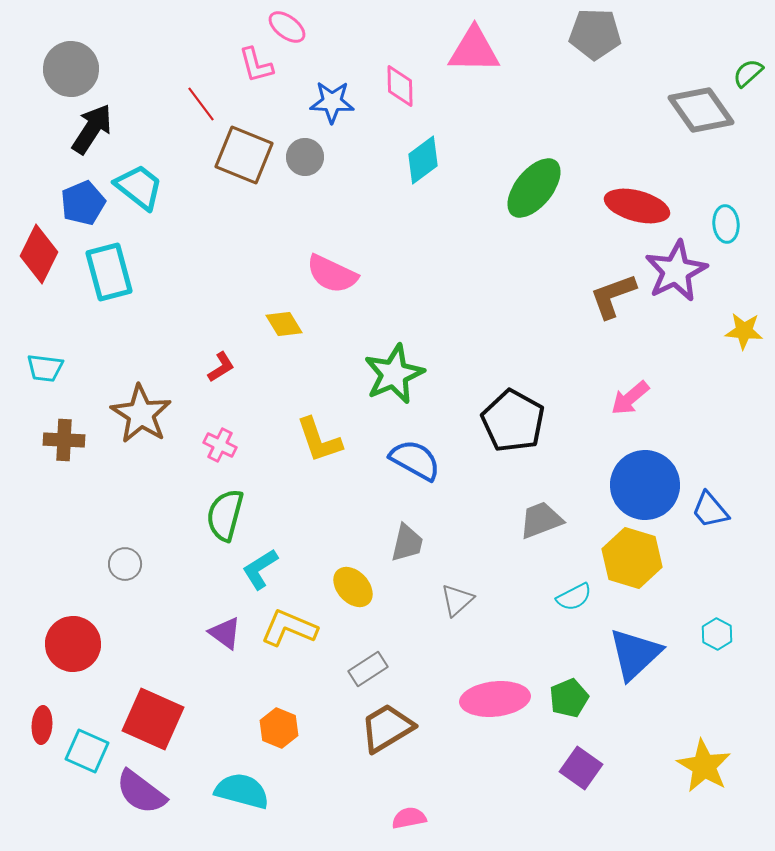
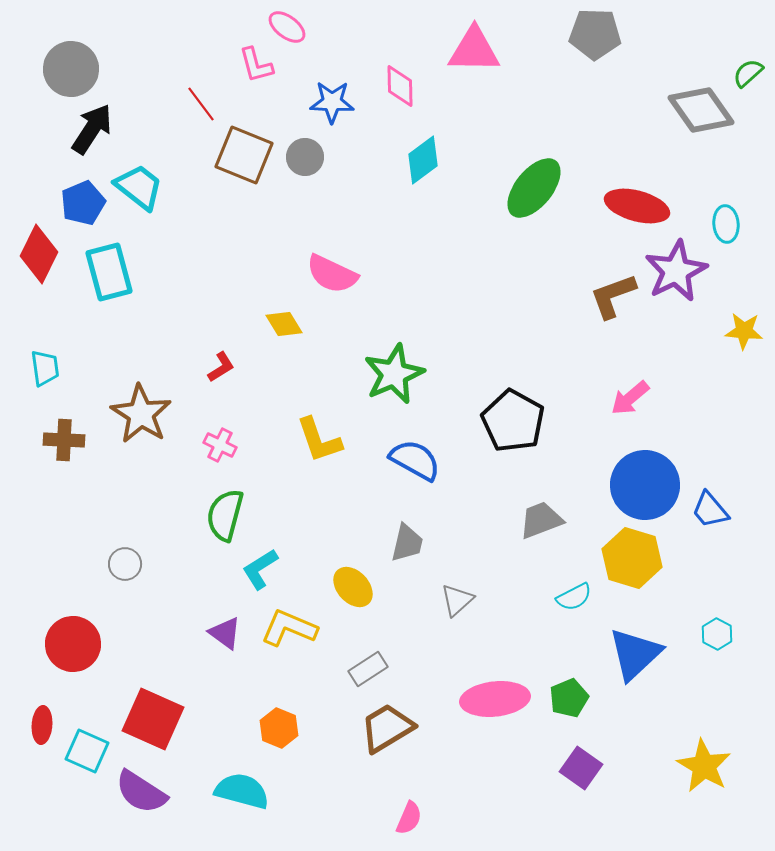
cyan trapezoid at (45, 368): rotated 105 degrees counterclockwise
purple semicircle at (141, 792): rotated 4 degrees counterclockwise
pink semicircle at (409, 818): rotated 124 degrees clockwise
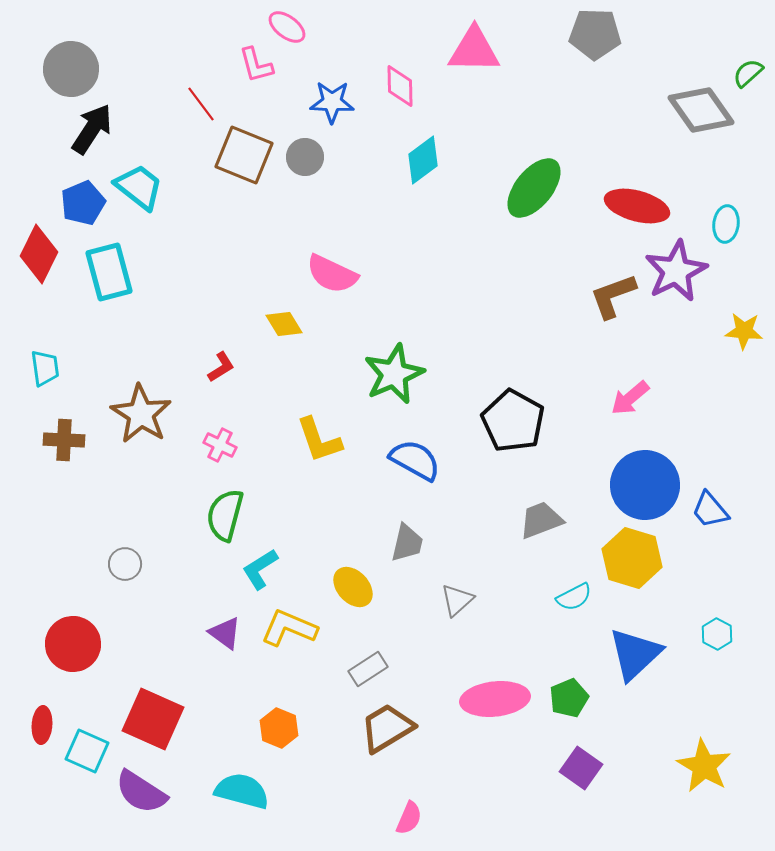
cyan ellipse at (726, 224): rotated 12 degrees clockwise
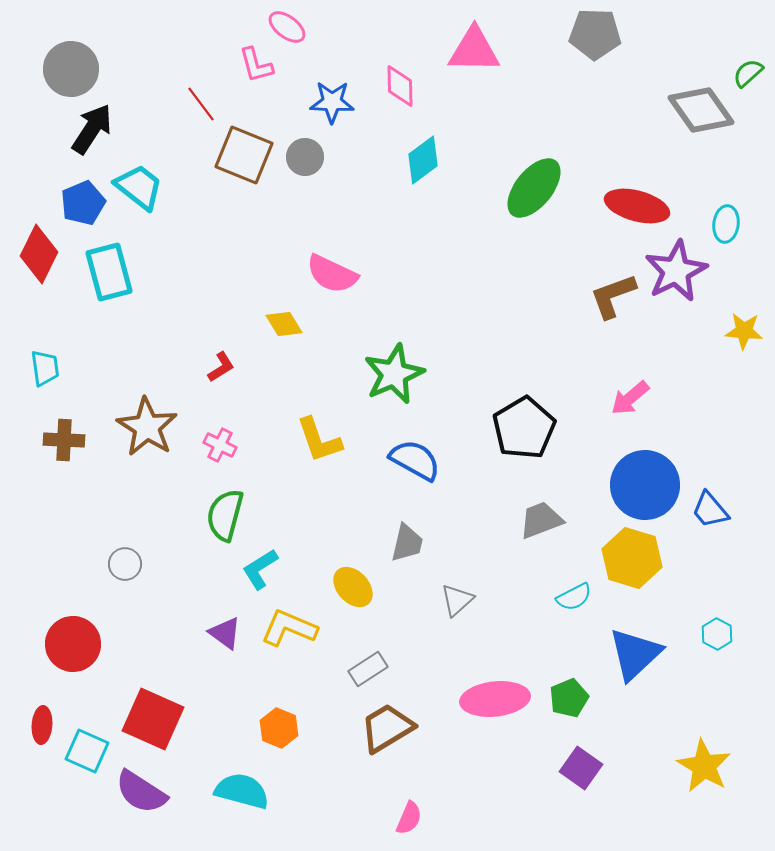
brown star at (141, 414): moved 6 px right, 13 px down
black pentagon at (513, 421): moved 11 px right, 7 px down; rotated 12 degrees clockwise
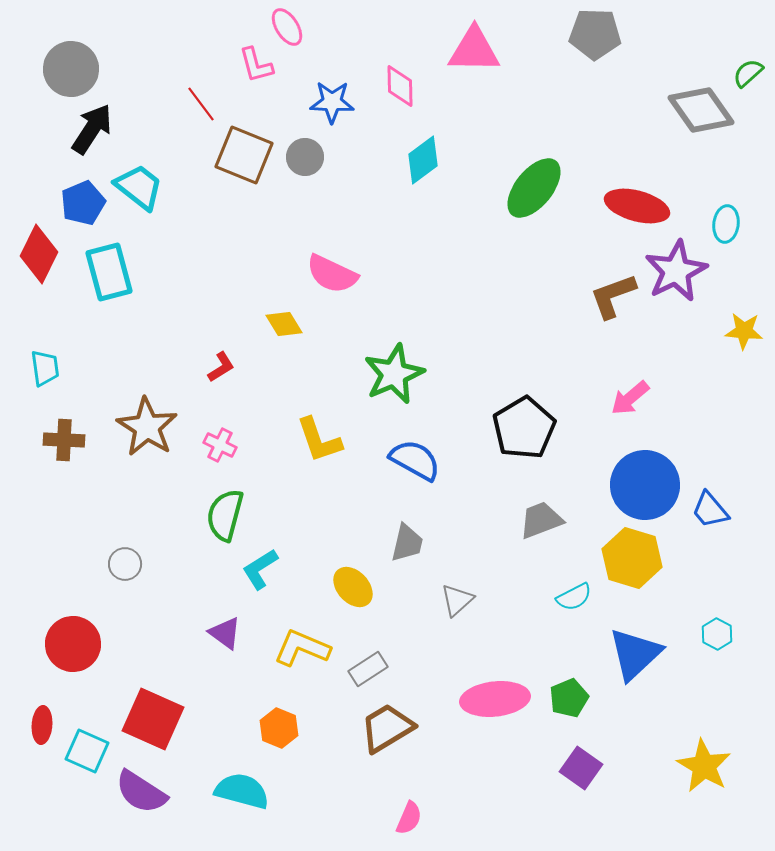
pink ellipse at (287, 27): rotated 21 degrees clockwise
yellow L-shape at (289, 628): moved 13 px right, 20 px down
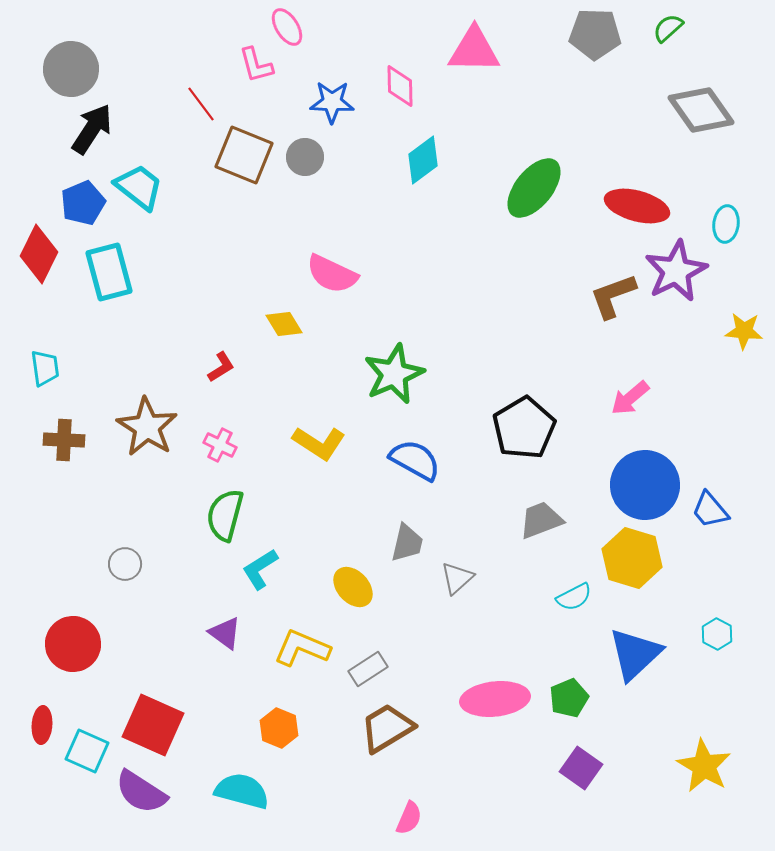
green semicircle at (748, 73): moved 80 px left, 45 px up
yellow L-shape at (319, 440): moved 3 px down; rotated 38 degrees counterclockwise
gray triangle at (457, 600): moved 22 px up
red square at (153, 719): moved 6 px down
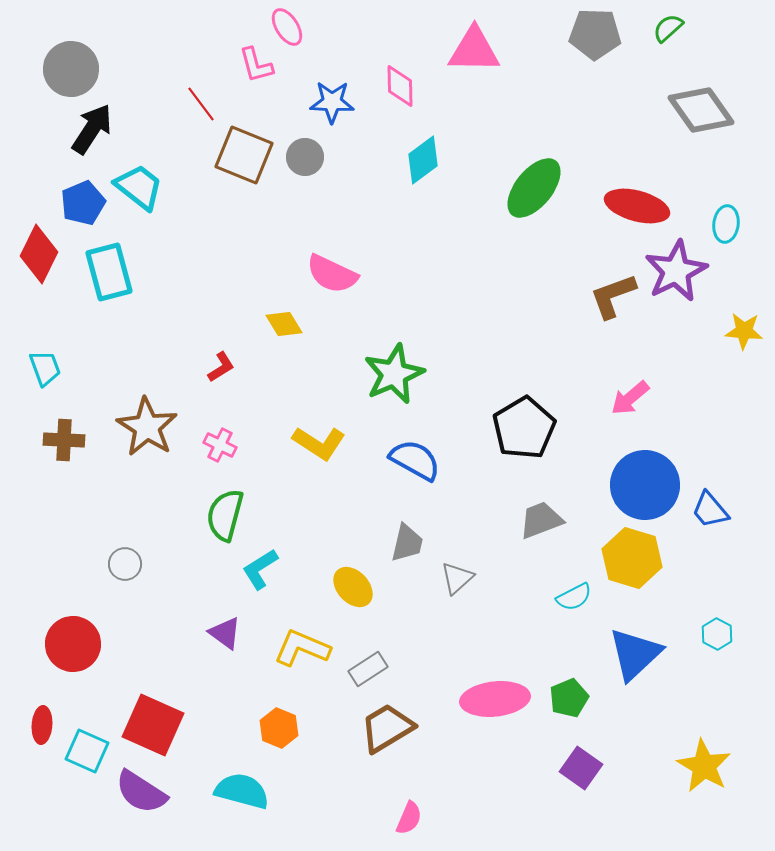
cyan trapezoid at (45, 368): rotated 12 degrees counterclockwise
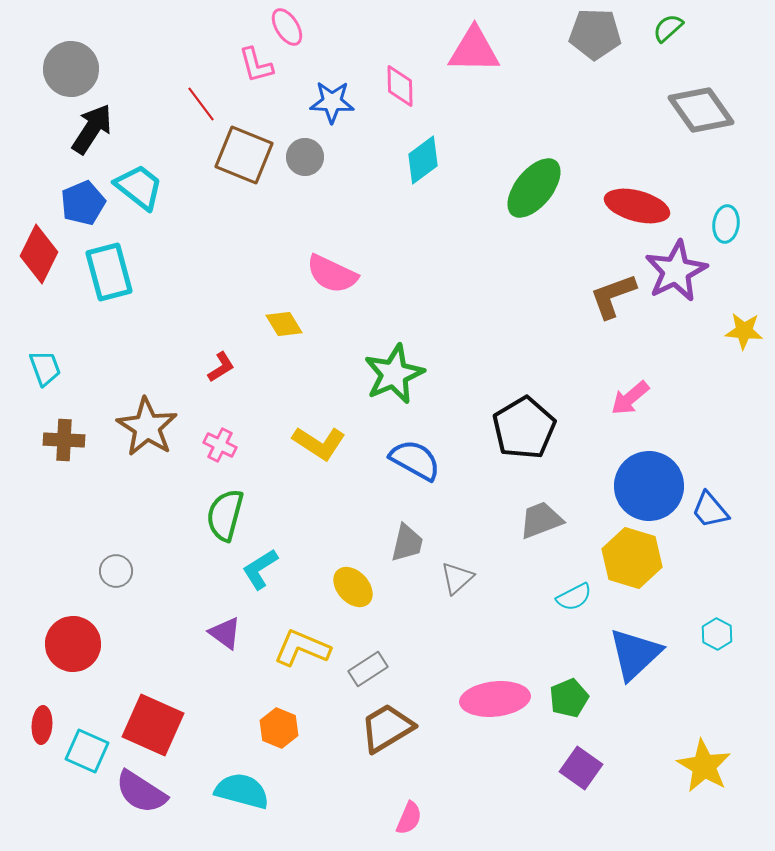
blue circle at (645, 485): moved 4 px right, 1 px down
gray circle at (125, 564): moved 9 px left, 7 px down
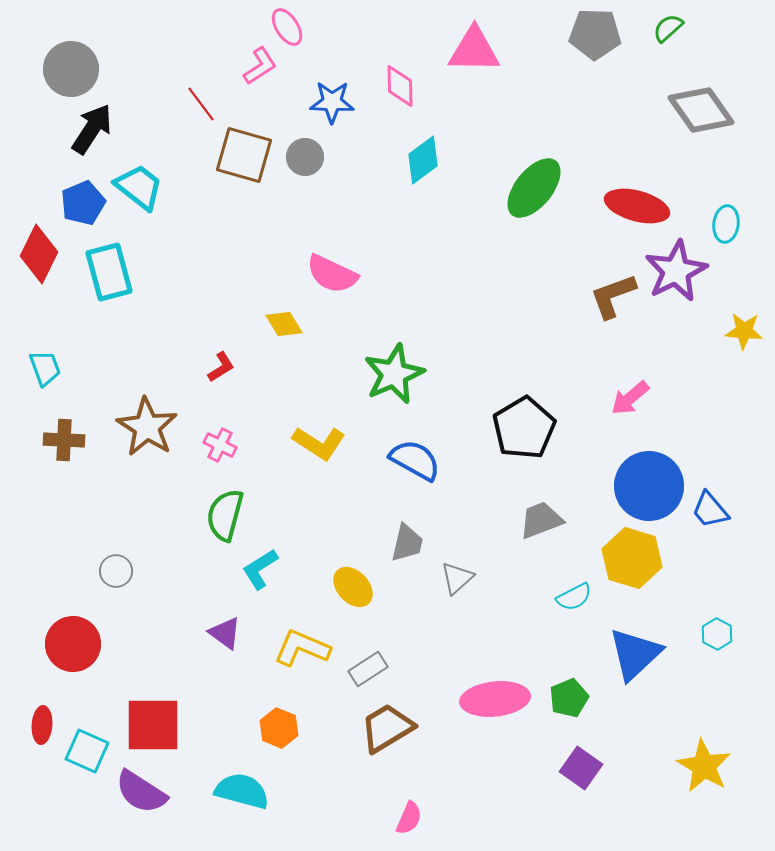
pink L-shape at (256, 65): moved 4 px right, 1 px down; rotated 108 degrees counterclockwise
brown square at (244, 155): rotated 6 degrees counterclockwise
red square at (153, 725): rotated 24 degrees counterclockwise
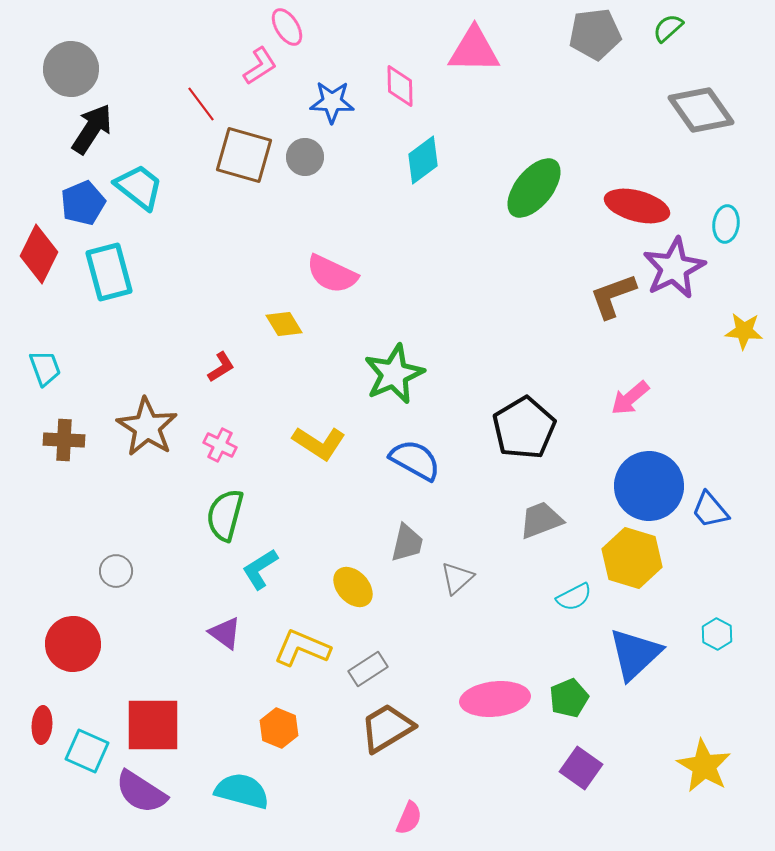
gray pentagon at (595, 34): rotated 9 degrees counterclockwise
purple star at (676, 271): moved 2 px left, 3 px up
